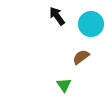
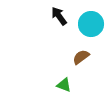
black arrow: moved 2 px right
green triangle: rotated 35 degrees counterclockwise
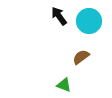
cyan circle: moved 2 px left, 3 px up
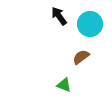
cyan circle: moved 1 px right, 3 px down
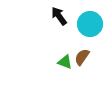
brown semicircle: moved 1 px right; rotated 18 degrees counterclockwise
green triangle: moved 1 px right, 23 px up
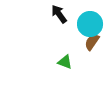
black arrow: moved 2 px up
brown semicircle: moved 10 px right, 15 px up
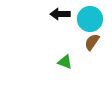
black arrow: moved 1 px right; rotated 54 degrees counterclockwise
cyan circle: moved 5 px up
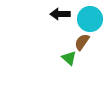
brown semicircle: moved 10 px left
green triangle: moved 4 px right, 4 px up; rotated 21 degrees clockwise
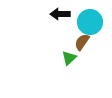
cyan circle: moved 3 px down
green triangle: rotated 35 degrees clockwise
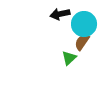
black arrow: rotated 12 degrees counterclockwise
cyan circle: moved 6 px left, 2 px down
